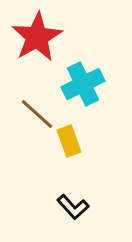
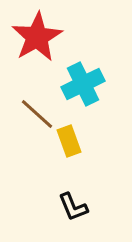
black L-shape: rotated 20 degrees clockwise
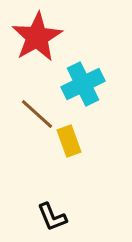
black L-shape: moved 21 px left, 10 px down
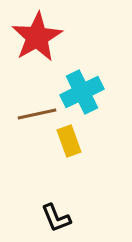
cyan cross: moved 1 px left, 8 px down
brown line: rotated 54 degrees counterclockwise
black L-shape: moved 4 px right, 1 px down
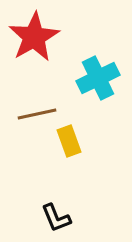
red star: moved 3 px left
cyan cross: moved 16 px right, 14 px up
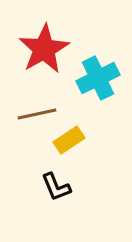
red star: moved 10 px right, 12 px down
yellow rectangle: moved 1 px up; rotated 76 degrees clockwise
black L-shape: moved 31 px up
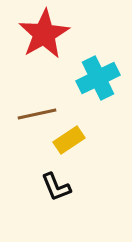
red star: moved 15 px up
